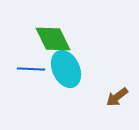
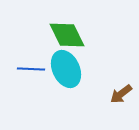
green diamond: moved 14 px right, 4 px up
brown arrow: moved 4 px right, 3 px up
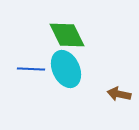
brown arrow: moved 2 px left; rotated 50 degrees clockwise
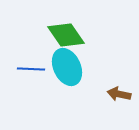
green diamond: moved 1 px left; rotated 9 degrees counterclockwise
cyan ellipse: moved 1 px right, 2 px up
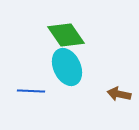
blue line: moved 22 px down
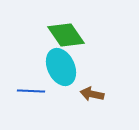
cyan ellipse: moved 6 px left
brown arrow: moved 27 px left
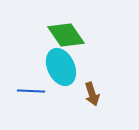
brown arrow: rotated 120 degrees counterclockwise
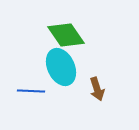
brown arrow: moved 5 px right, 5 px up
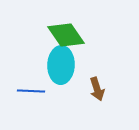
cyan ellipse: moved 2 px up; rotated 27 degrees clockwise
